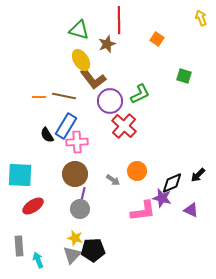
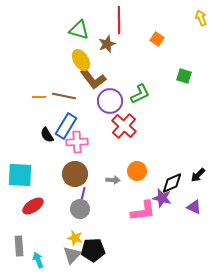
gray arrow: rotated 32 degrees counterclockwise
purple triangle: moved 3 px right, 3 px up
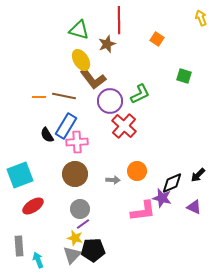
cyan square: rotated 24 degrees counterclockwise
purple line: moved 30 px down; rotated 40 degrees clockwise
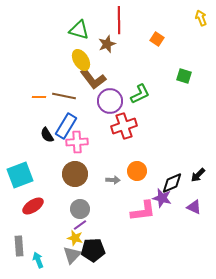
red cross: rotated 30 degrees clockwise
purple line: moved 3 px left, 1 px down
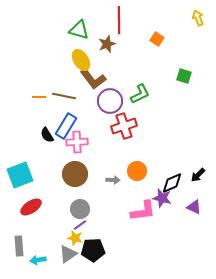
yellow arrow: moved 3 px left
red ellipse: moved 2 px left, 1 px down
gray triangle: moved 4 px left, 1 px up; rotated 12 degrees clockwise
cyan arrow: rotated 77 degrees counterclockwise
